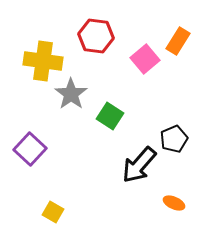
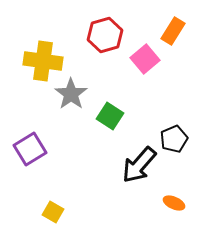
red hexagon: moved 9 px right, 1 px up; rotated 24 degrees counterclockwise
orange rectangle: moved 5 px left, 10 px up
purple square: rotated 16 degrees clockwise
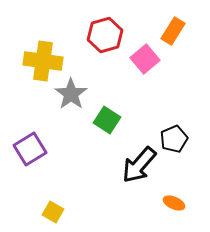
green square: moved 3 px left, 4 px down
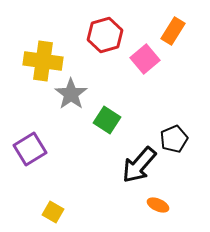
orange ellipse: moved 16 px left, 2 px down
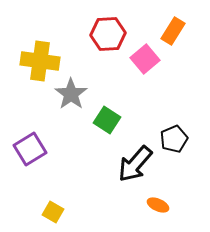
red hexagon: moved 3 px right, 1 px up; rotated 12 degrees clockwise
yellow cross: moved 3 px left
black arrow: moved 4 px left, 1 px up
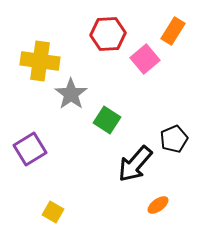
orange ellipse: rotated 60 degrees counterclockwise
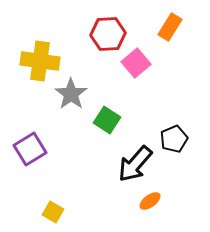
orange rectangle: moved 3 px left, 4 px up
pink square: moved 9 px left, 4 px down
orange ellipse: moved 8 px left, 4 px up
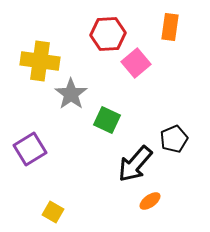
orange rectangle: rotated 24 degrees counterclockwise
green square: rotated 8 degrees counterclockwise
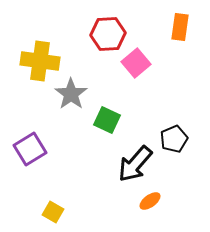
orange rectangle: moved 10 px right
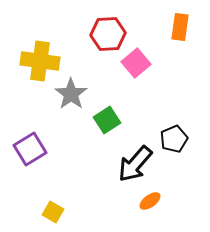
green square: rotated 32 degrees clockwise
